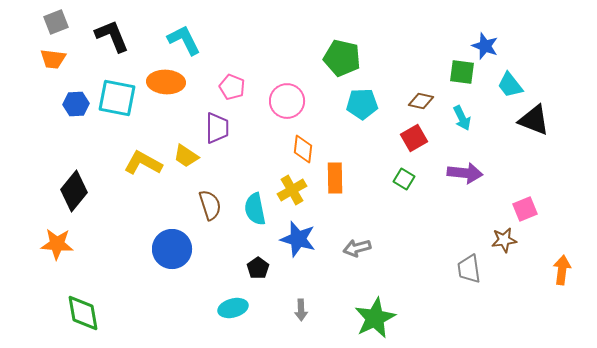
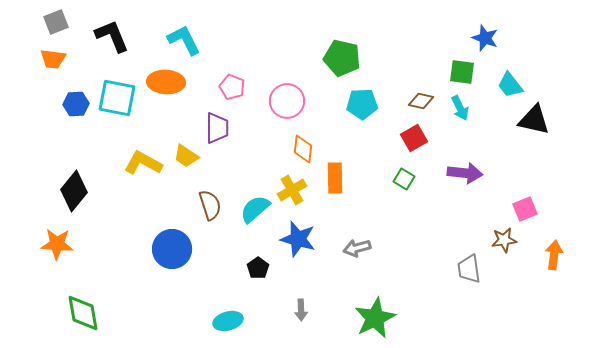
blue star at (485, 46): moved 8 px up
cyan arrow at (462, 118): moved 2 px left, 10 px up
black triangle at (534, 120): rotated 8 degrees counterclockwise
cyan semicircle at (255, 209): rotated 60 degrees clockwise
orange arrow at (562, 270): moved 8 px left, 15 px up
cyan ellipse at (233, 308): moved 5 px left, 13 px down
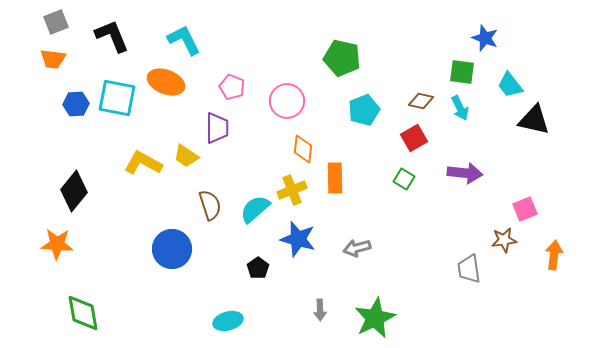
orange ellipse at (166, 82): rotated 18 degrees clockwise
cyan pentagon at (362, 104): moved 2 px right, 6 px down; rotated 20 degrees counterclockwise
yellow cross at (292, 190): rotated 8 degrees clockwise
gray arrow at (301, 310): moved 19 px right
